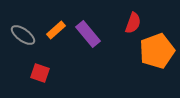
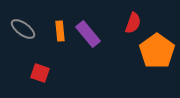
orange rectangle: moved 4 px right, 1 px down; rotated 54 degrees counterclockwise
gray ellipse: moved 6 px up
orange pentagon: rotated 16 degrees counterclockwise
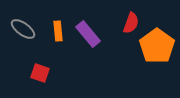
red semicircle: moved 2 px left
orange rectangle: moved 2 px left
orange pentagon: moved 5 px up
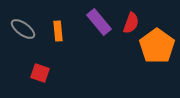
purple rectangle: moved 11 px right, 12 px up
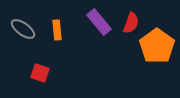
orange rectangle: moved 1 px left, 1 px up
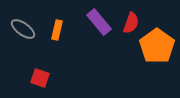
orange rectangle: rotated 18 degrees clockwise
red square: moved 5 px down
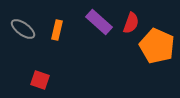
purple rectangle: rotated 8 degrees counterclockwise
orange pentagon: rotated 12 degrees counterclockwise
red square: moved 2 px down
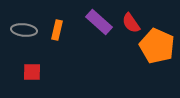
red semicircle: rotated 125 degrees clockwise
gray ellipse: moved 1 px right, 1 px down; rotated 30 degrees counterclockwise
red square: moved 8 px left, 8 px up; rotated 18 degrees counterclockwise
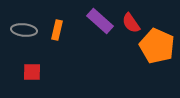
purple rectangle: moved 1 px right, 1 px up
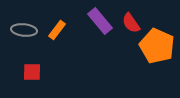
purple rectangle: rotated 8 degrees clockwise
orange rectangle: rotated 24 degrees clockwise
